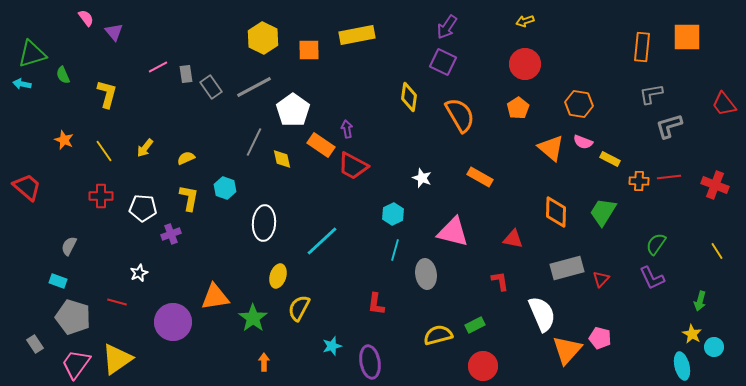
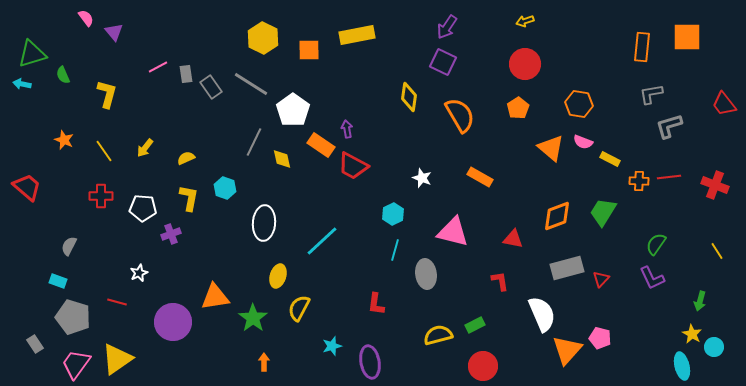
gray line at (254, 87): moved 3 px left, 3 px up; rotated 60 degrees clockwise
orange diamond at (556, 212): moved 1 px right, 4 px down; rotated 68 degrees clockwise
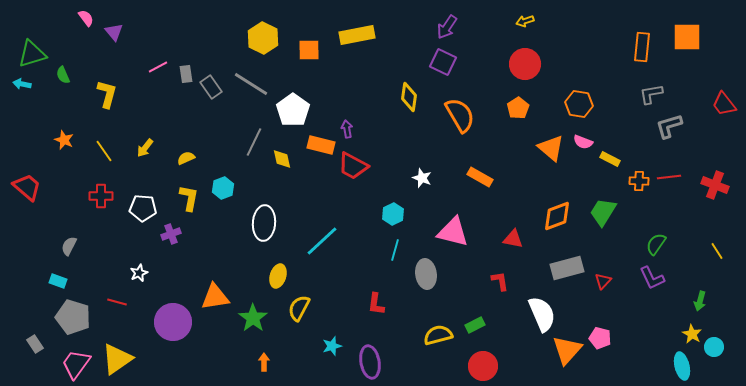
orange rectangle at (321, 145): rotated 20 degrees counterclockwise
cyan hexagon at (225, 188): moved 2 px left; rotated 20 degrees clockwise
red triangle at (601, 279): moved 2 px right, 2 px down
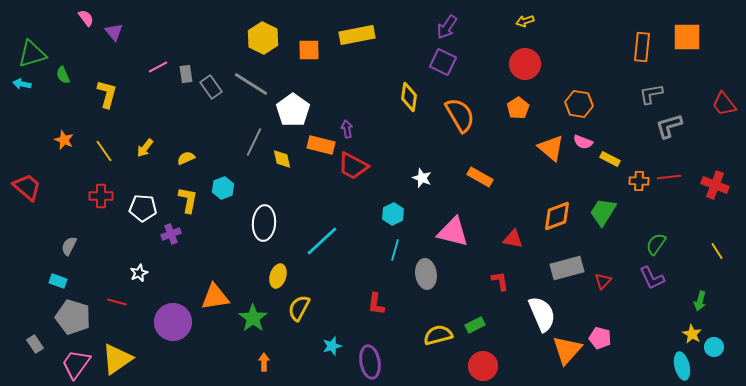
yellow L-shape at (189, 198): moved 1 px left, 2 px down
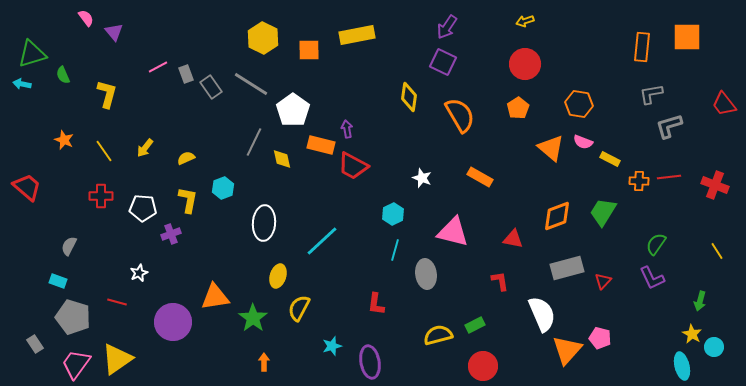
gray rectangle at (186, 74): rotated 12 degrees counterclockwise
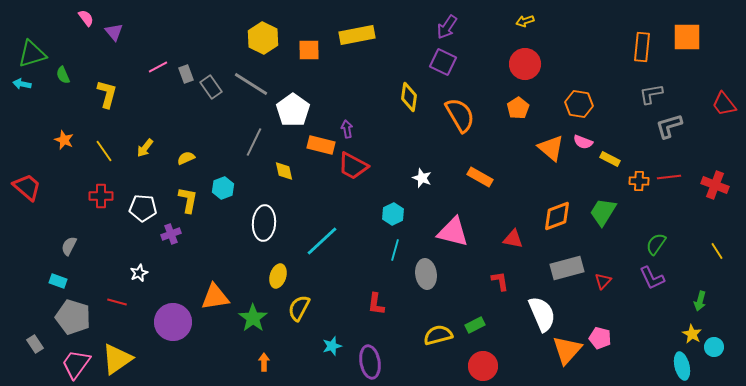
yellow diamond at (282, 159): moved 2 px right, 12 px down
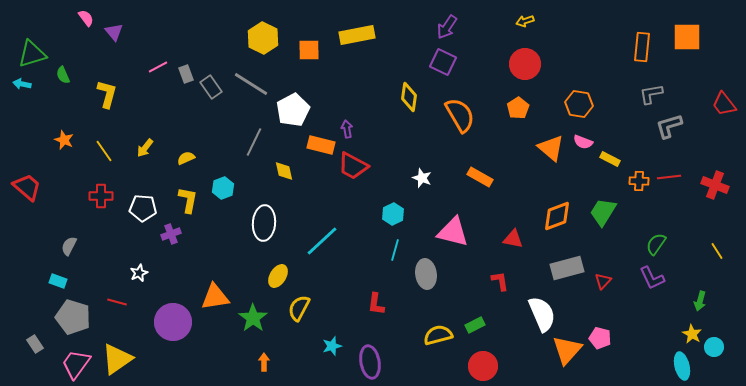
white pentagon at (293, 110): rotated 8 degrees clockwise
yellow ellipse at (278, 276): rotated 15 degrees clockwise
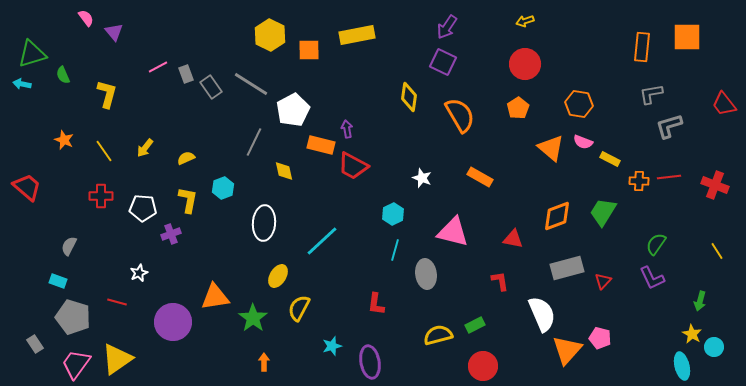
yellow hexagon at (263, 38): moved 7 px right, 3 px up
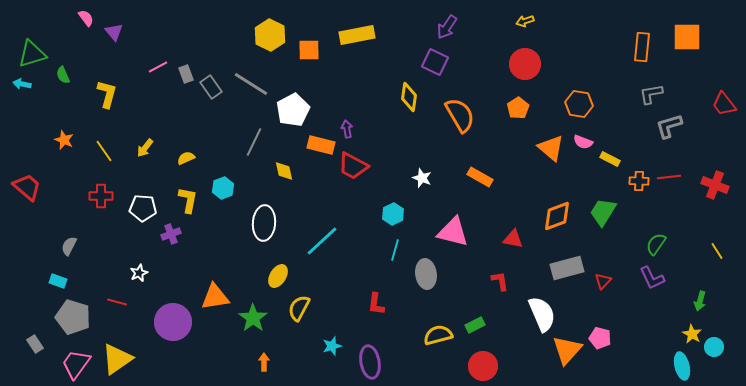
purple square at (443, 62): moved 8 px left
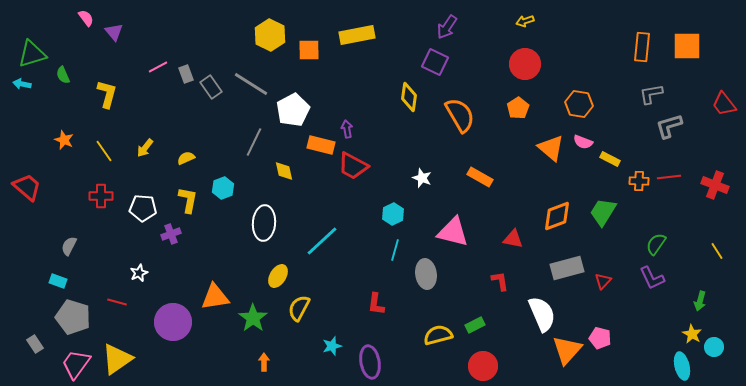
orange square at (687, 37): moved 9 px down
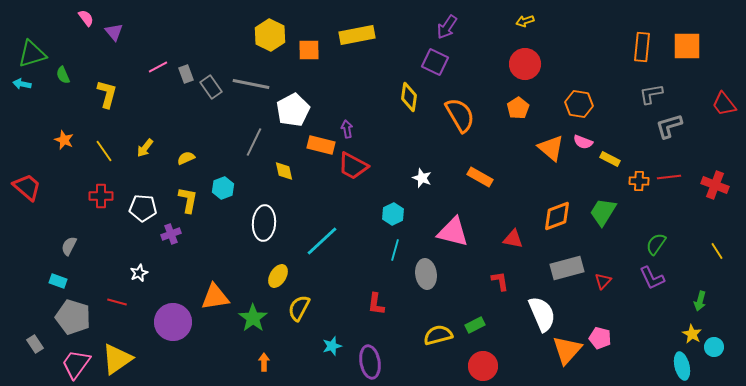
gray line at (251, 84): rotated 21 degrees counterclockwise
